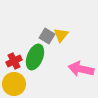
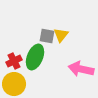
gray square: rotated 21 degrees counterclockwise
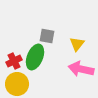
yellow triangle: moved 16 px right, 9 px down
yellow circle: moved 3 px right
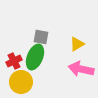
gray square: moved 6 px left, 1 px down
yellow triangle: rotated 21 degrees clockwise
yellow circle: moved 4 px right, 2 px up
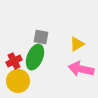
yellow circle: moved 3 px left, 1 px up
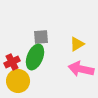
gray square: rotated 14 degrees counterclockwise
red cross: moved 2 px left, 1 px down
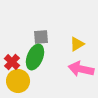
red cross: rotated 21 degrees counterclockwise
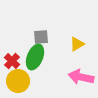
red cross: moved 1 px up
pink arrow: moved 8 px down
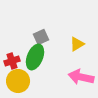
gray square: rotated 21 degrees counterclockwise
red cross: rotated 28 degrees clockwise
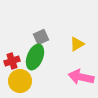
yellow circle: moved 2 px right
